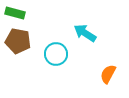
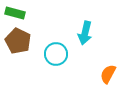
cyan arrow: rotated 110 degrees counterclockwise
brown pentagon: rotated 15 degrees clockwise
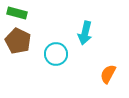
green rectangle: moved 2 px right
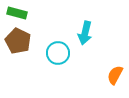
cyan circle: moved 2 px right, 1 px up
orange semicircle: moved 7 px right, 1 px down
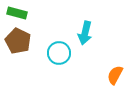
cyan circle: moved 1 px right
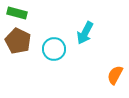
cyan arrow: rotated 15 degrees clockwise
cyan circle: moved 5 px left, 4 px up
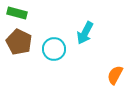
brown pentagon: moved 1 px right, 1 px down
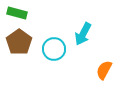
cyan arrow: moved 2 px left, 1 px down
brown pentagon: rotated 10 degrees clockwise
orange semicircle: moved 11 px left, 5 px up
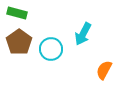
cyan circle: moved 3 px left
